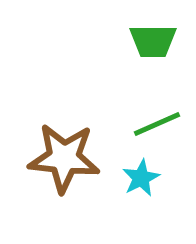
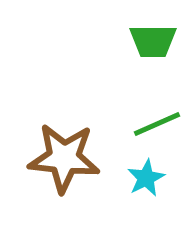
cyan star: moved 5 px right
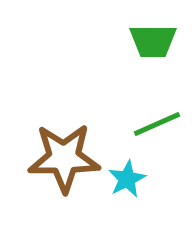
brown star: rotated 6 degrees counterclockwise
cyan star: moved 19 px left, 1 px down
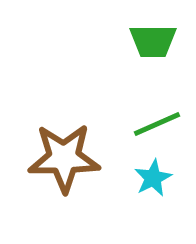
cyan star: moved 26 px right, 1 px up
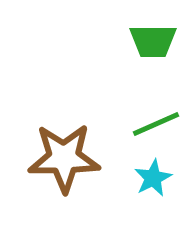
green line: moved 1 px left
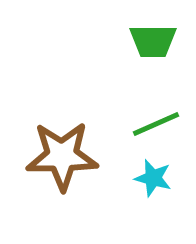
brown star: moved 2 px left, 2 px up
cyan star: rotated 30 degrees counterclockwise
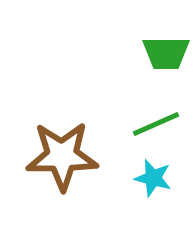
green trapezoid: moved 13 px right, 12 px down
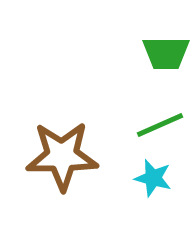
green line: moved 4 px right, 1 px down
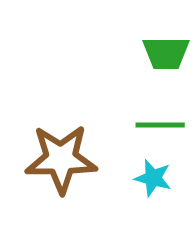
green line: rotated 24 degrees clockwise
brown star: moved 1 px left, 3 px down
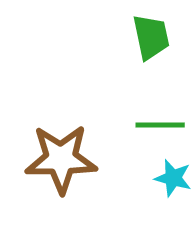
green trapezoid: moved 15 px left, 16 px up; rotated 102 degrees counterclockwise
cyan star: moved 20 px right
